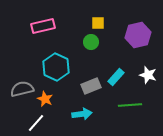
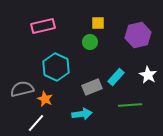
green circle: moved 1 px left
white star: rotated 12 degrees clockwise
gray rectangle: moved 1 px right, 1 px down
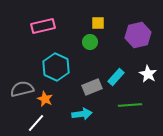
white star: moved 1 px up
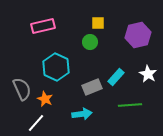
gray semicircle: rotated 80 degrees clockwise
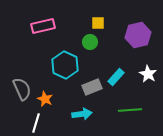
cyan hexagon: moved 9 px right, 2 px up
green line: moved 5 px down
white line: rotated 24 degrees counterclockwise
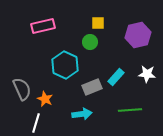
white star: moved 1 px left; rotated 24 degrees counterclockwise
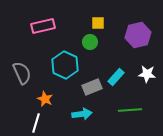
gray semicircle: moved 16 px up
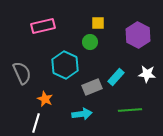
purple hexagon: rotated 20 degrees counterclockwise
